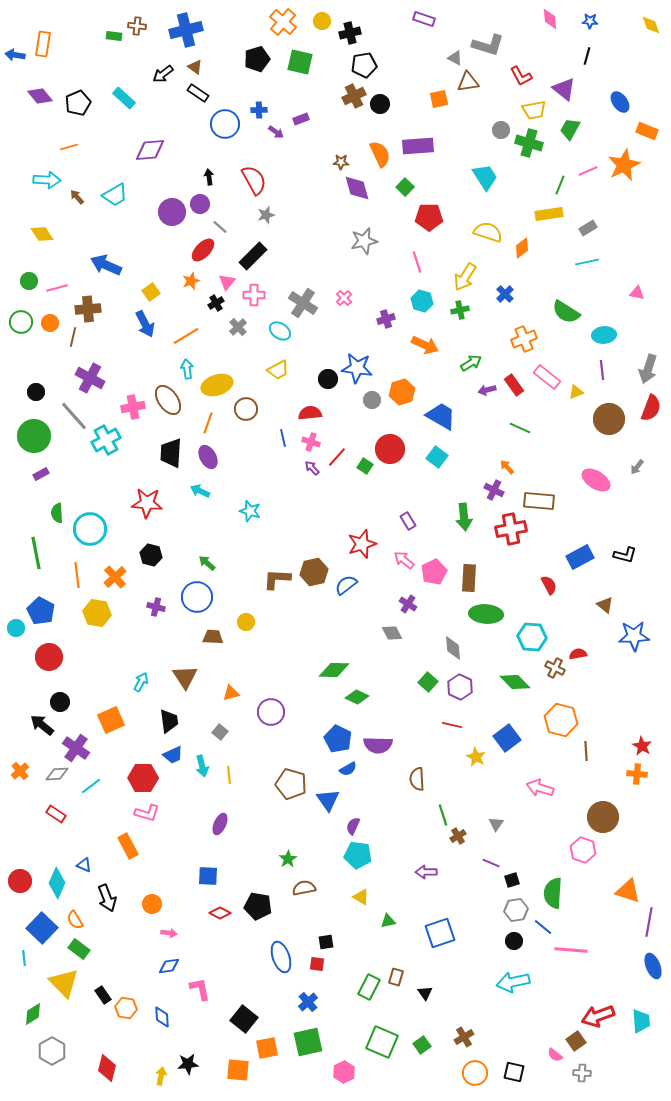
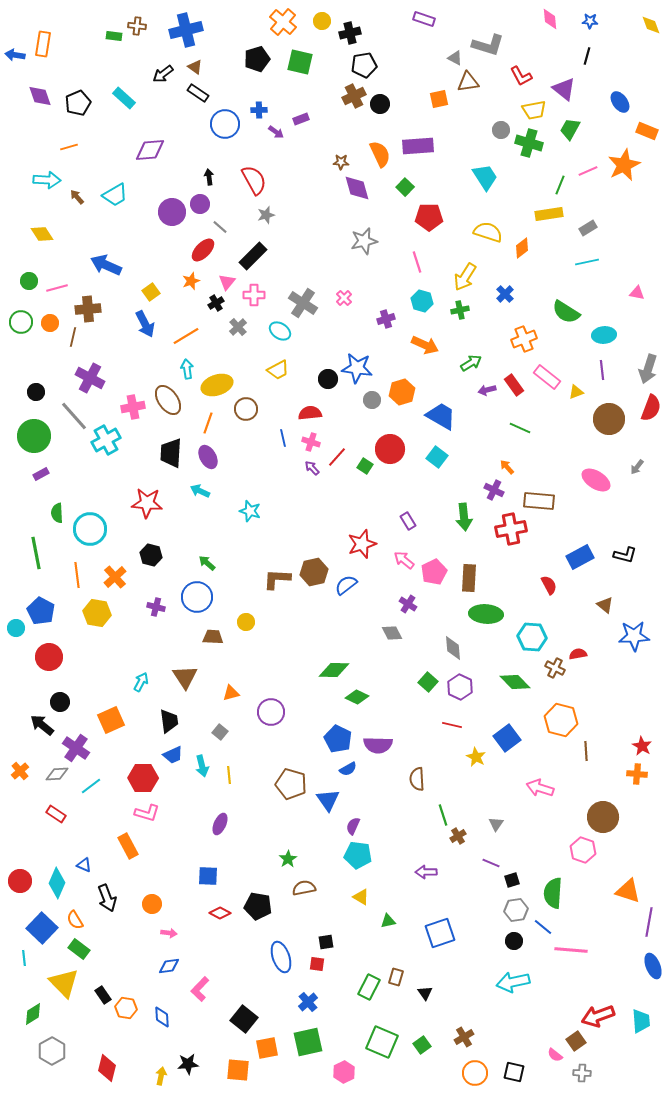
purple diamond at (40, 96): rotated 20 degrees clockwise
pink L-shape at (200, 989): rotated 125 degrees counterclockwise
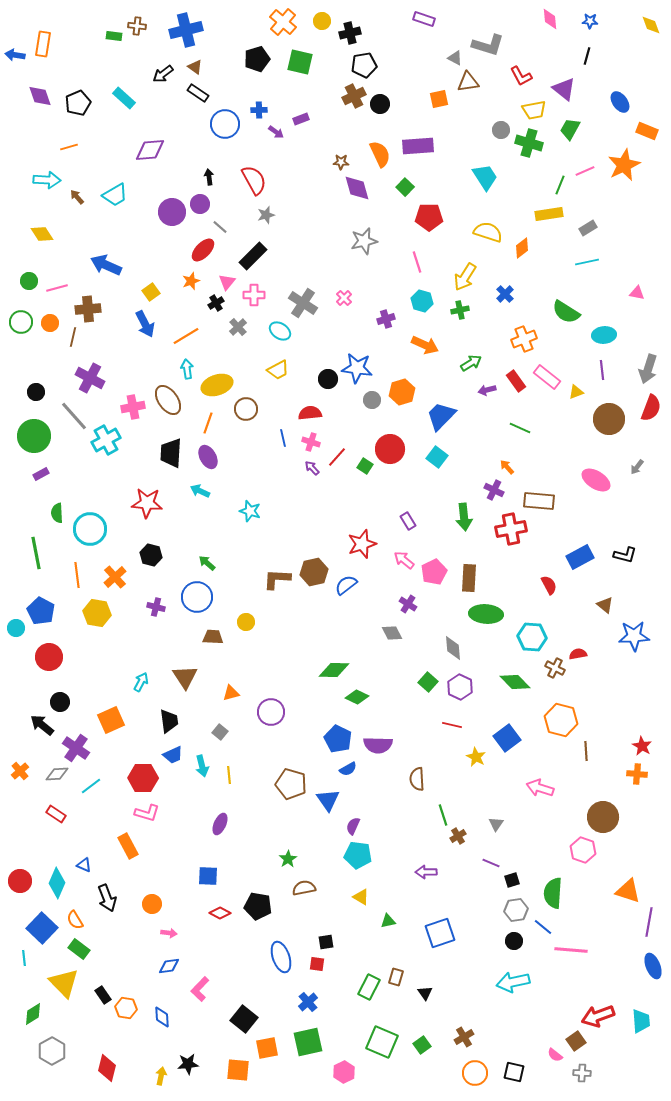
pink line at (588, 171): moved 3 px left
red rectangle at (514, 385): moved 2 px right, 4 px up
blue trapezoid at (441, 416): rotated 76 degrees counterclockwise
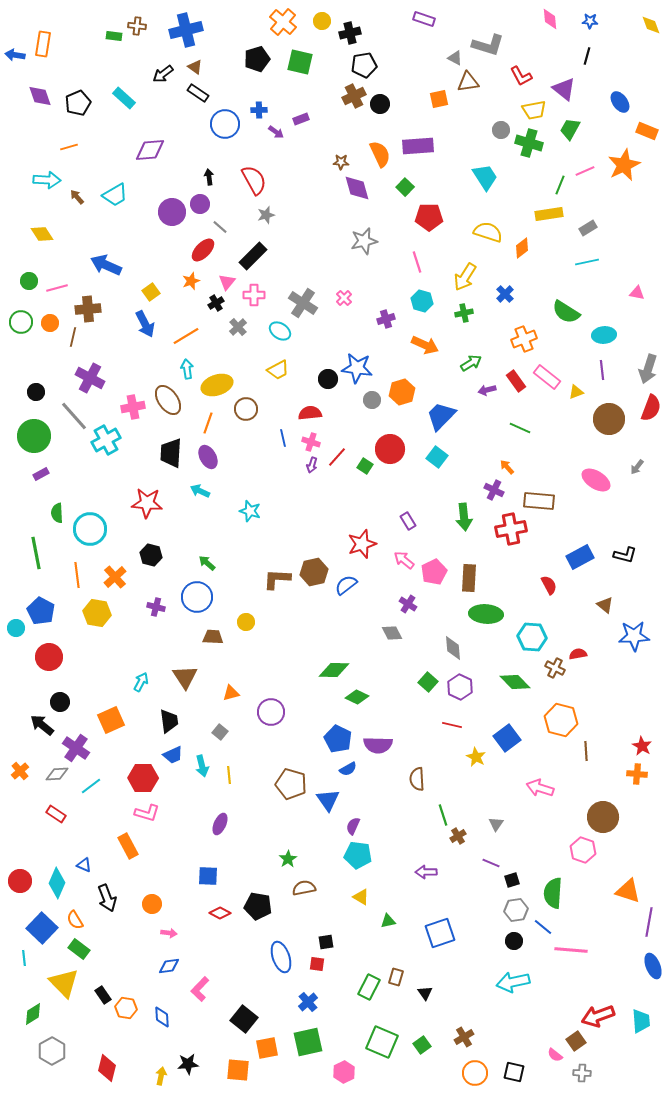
green cross at (460, 310): moved 4 px right, 3 px down
purple arrow at (312, 468): moved 3 px up; rotated 119 degrees counterclockwise
